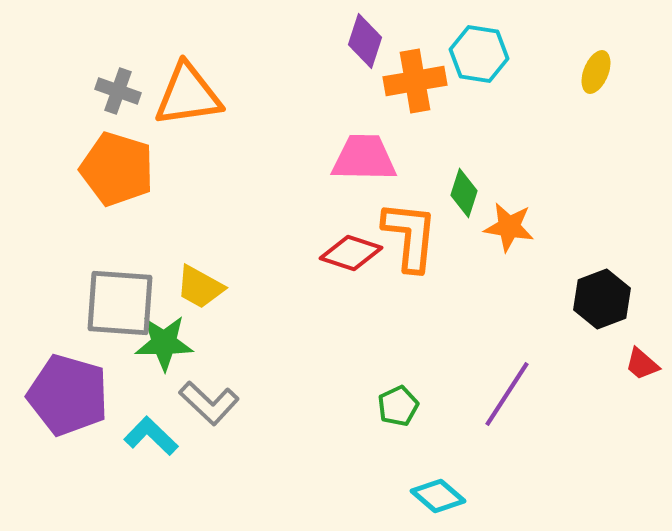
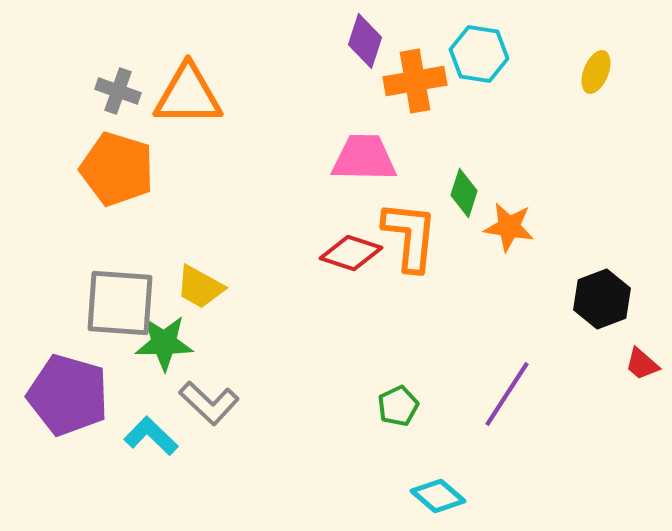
orange triangle: rotated 8 degrees clockwise
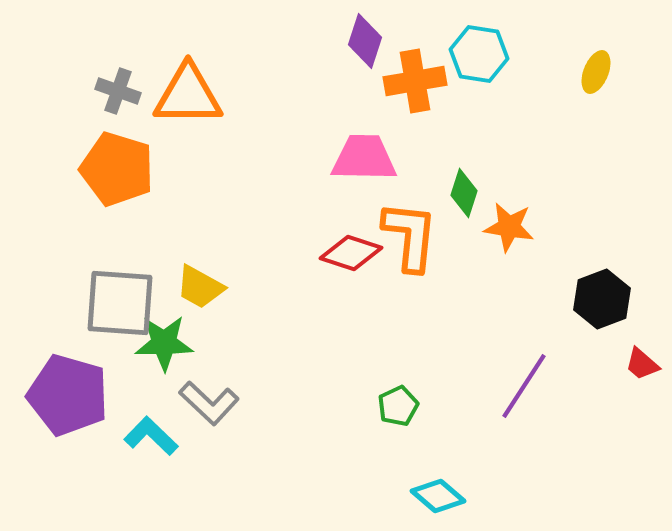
purple line: moved 17 px right, 8 px up
